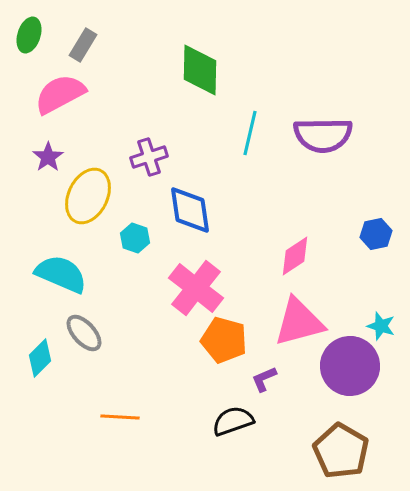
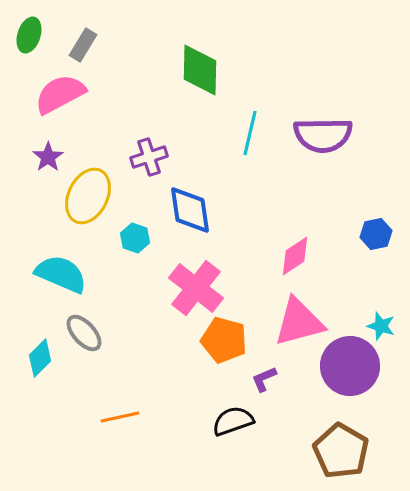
orange line: rotated 15 degrees counterclockwise
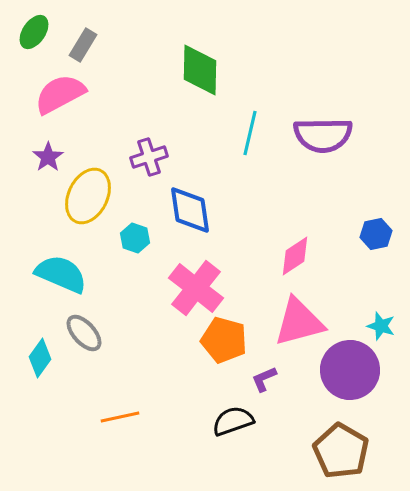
green ellipse: moved 5 px right, 3 px up; rotated 16 degrees clockwise
cyan diamond: rotated 9 degrees counterclockwise
purple circle: moved 4 px down
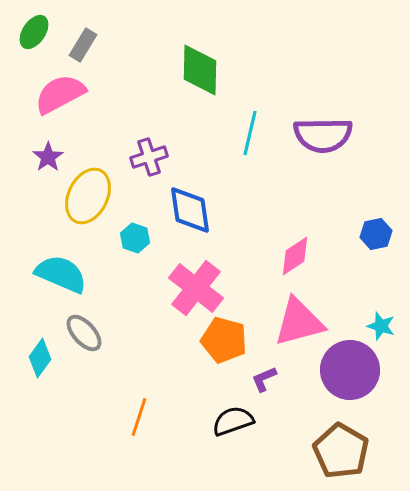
orange line: moved 19 px right; rotated 60 degrees counterclockwise
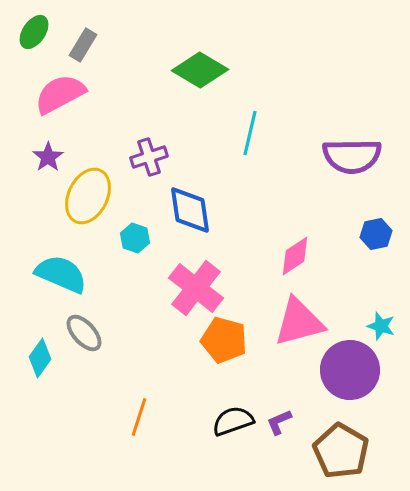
green diamond: rotated 60 degrees counterclockwise
purple semicircle: moved 29 px right, 21 px down
purple L-shape: moved 15 px right, 43 px down
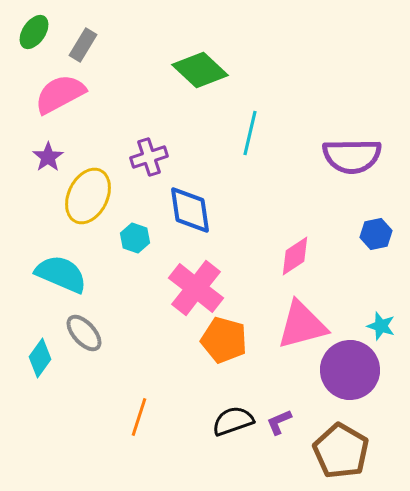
green diamond: rotated 12 degrees clockwise
pink triangle: moved 3 px right, 3 px down
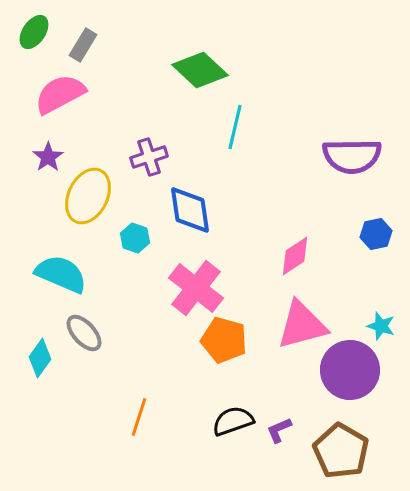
cyan line: moved 15 px left, 6 px up
purple L-shape: moved 8 px down
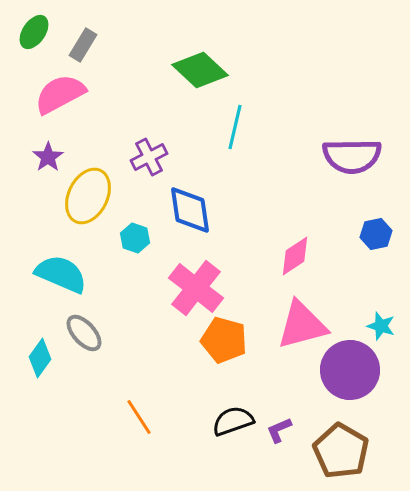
purple cross: rotated 9 degrees counterclockwise
orange line: rotated 51 degrees counterclockwise
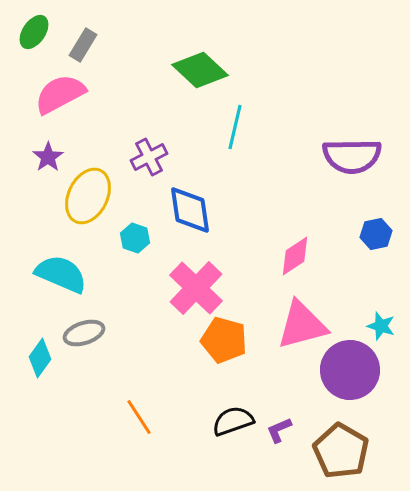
pink cross: rotated 6 degrees clockwise
gray ellipse: rotated 66 degrees counterclockwise
